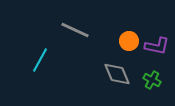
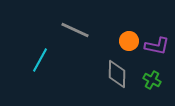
gray diamond: rotated 24 degrees clockwise
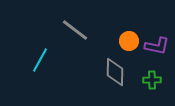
gray line: rotated 12 degrees clockwise
gray diamond: moved 2 px left, 2 px up
green cross: rotated 30 degrees counterclockwise
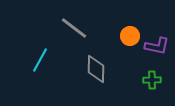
gray line: moved 1 px left, 2 px up
orange circle: moved 1 px right, 5 px up
gray diamond: moved 19 px left, 3 px up
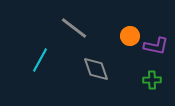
purple L-shape: moved 1 px left
gray diamond: rotated 20 degrees counterclockwise
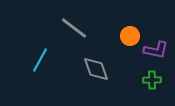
purple L-shape: moved 4 px down
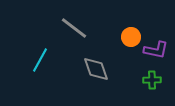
orange circle: moved 1 px right, 1 px down
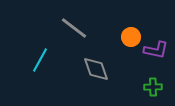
green cross: moved 1 px right, 7 px down
